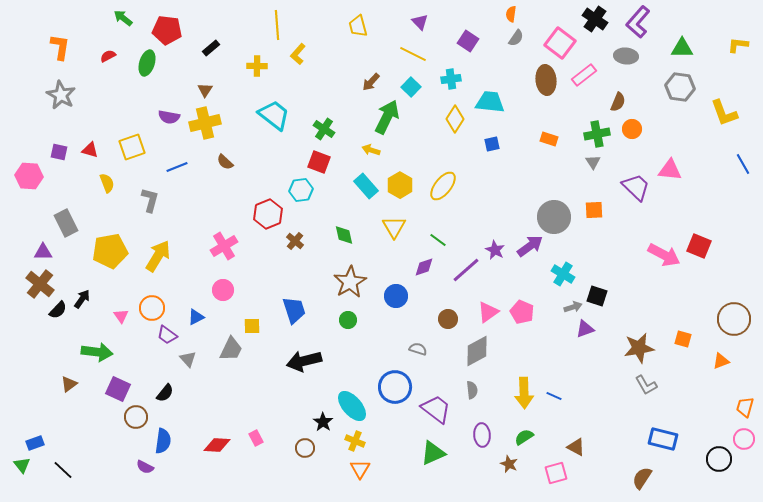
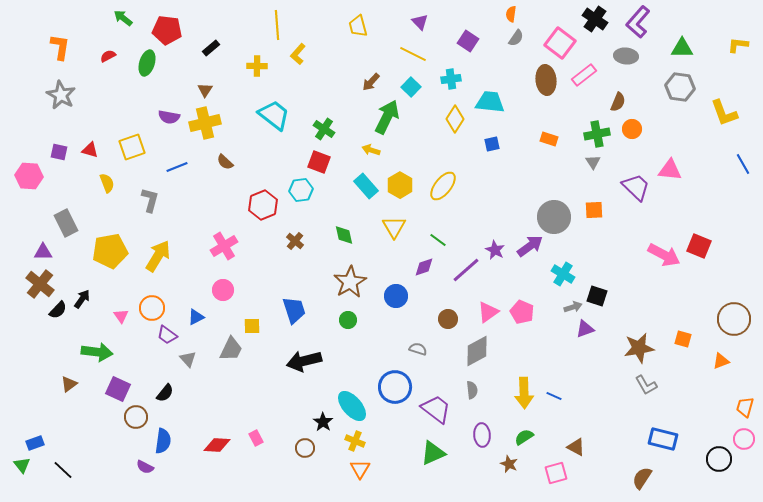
red hexagon at (268, 214): moved 5 px left, 9 px up
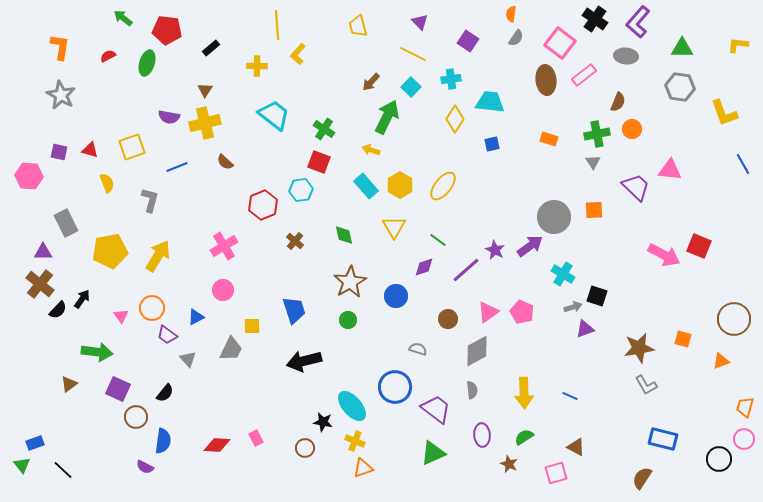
blue line at (554, 396): moved 16 px right
black star at (323, 422): rotated 24 degrees counterclockwise
orange triangle at (360, 469): moved 3 px right, 1 px up; rotated 40 degrees clockwise
